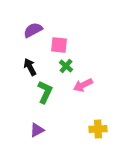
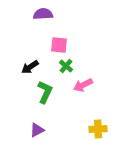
purple semicircle: moved 10 px right, 16 px up; rotated 24 degrees clockwise
black arrow: rotated 96 degrees counterclockwise
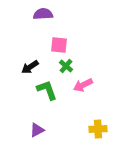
green L-shape: moved 2 px right, 2 px up; rotated 45 degrees counterclockwise
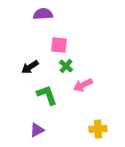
green L-shape: moved 5 px down
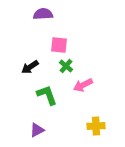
yellow cross: moved 2 px left, 3 px up
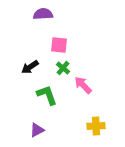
green cross: moved 3 px left, 2 px down
pink arrow: rotated 72 degrees clockwise
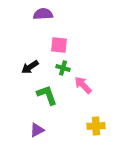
green cross: rotated 24 degrees counterclockwise
